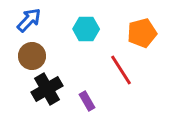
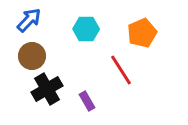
orange pentagon: rotated 8 degrees counterclockwise
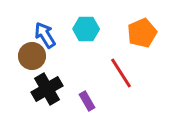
blue arrow: moved 16 px right, 15 px down; rotated 76 degrees counterclockwise
red line: moved 3 px down
